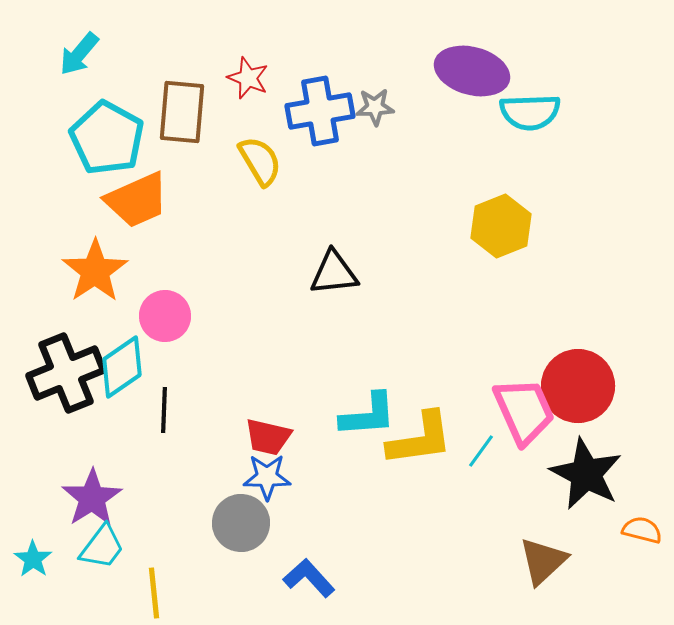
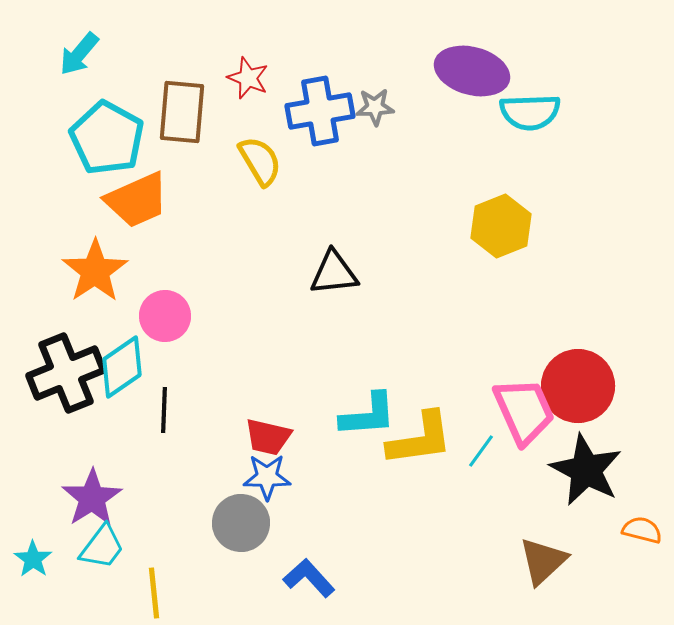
black star: moved 4 px up
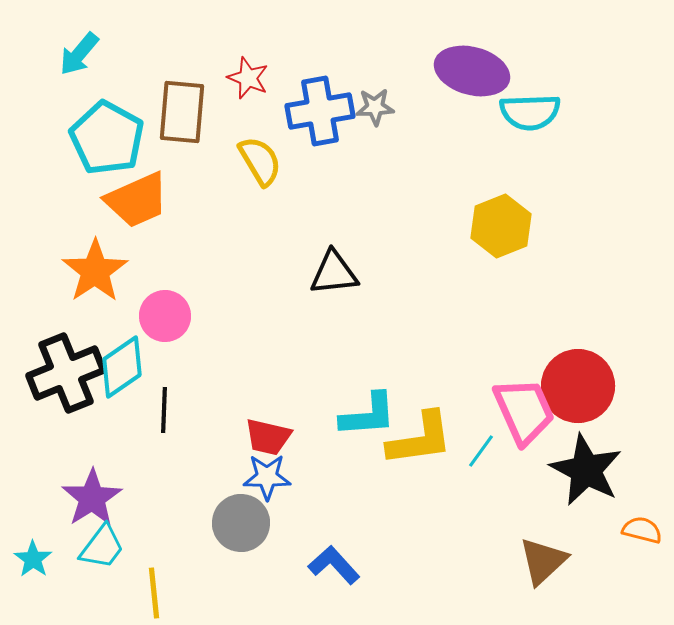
blue L-shape: moved 25 px right, 13 px up
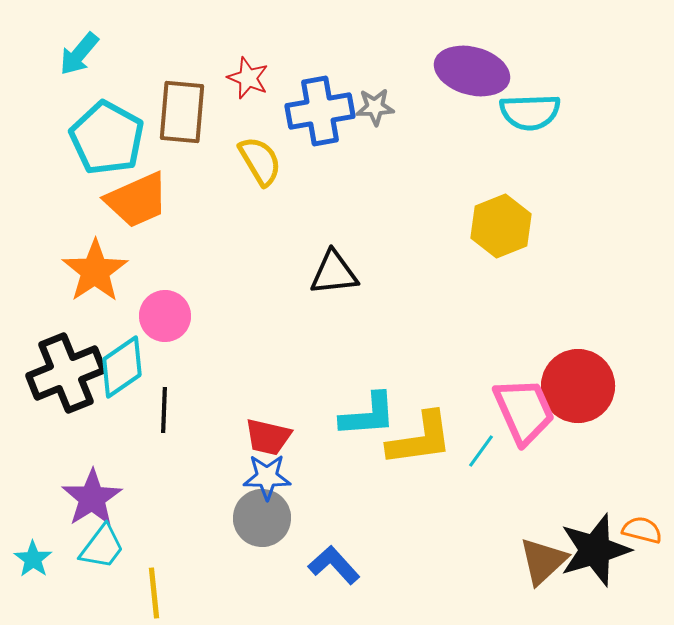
black star: moved 9 px right, 80 px down; rotated 28 degrees clockwise
gray circle: moved 21 px right, 5 px up
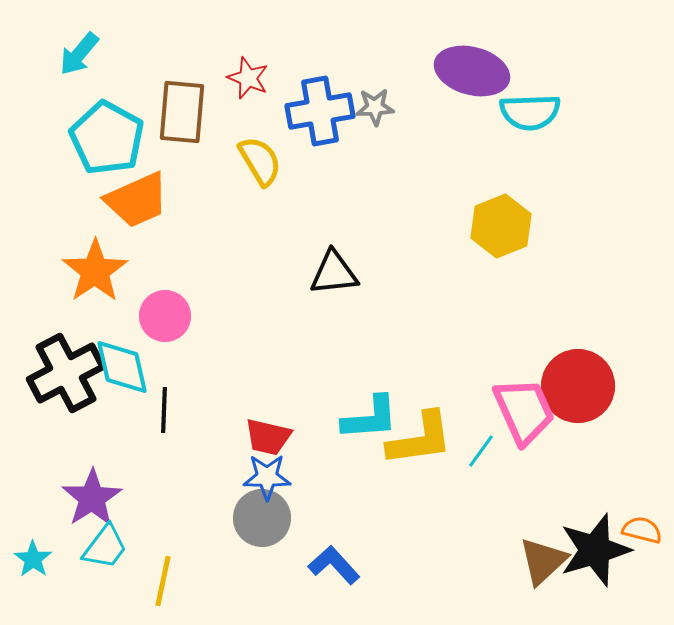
cyan diamond: rotated 68 degrees counterclockwise
black cross: rotated 6 degrees counterclockwise
cyan L-shape: moved 2 px right, 3 px down
cyan trapezoid: moved 3 px right
yellow line: moved 9 px right, 12 px up; rotated 18 degrees clockwise
